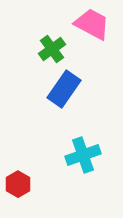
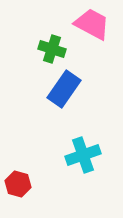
green cross: rotated 36 degrees counterclockwise
red hexagon: rotated 15 degrees counterclockwise
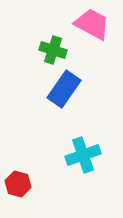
green cross: moved 1 px right, 1 px down
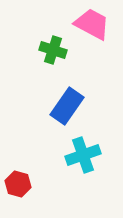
blue rectangle: moved 3 px right, 17 px down
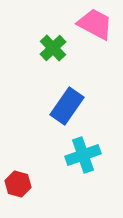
pink trapezoid: moved 3 px right
green cross: moved 2 px up; rotated 28 degrees clockwise
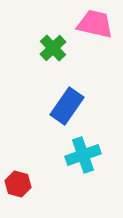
pink trapezoid: rotated 15 degrees counterclockwise
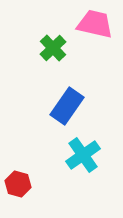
cyan cross: rotated 16 degrees counterclockwise
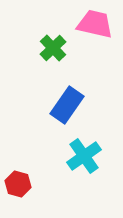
blue rectangle: moved 1 px up
cyan cross: moved 1 px right, 1 px down
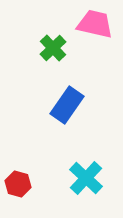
cyan cross: moved 2 px right, 22 px down; rotated 12 degrees counterclockwise
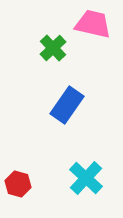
pink trapezoid: moved 2 px left
